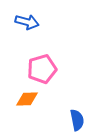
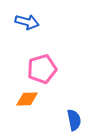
blue semicircle: moved 3 px left
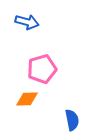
blue semicircle: moved 2 px left
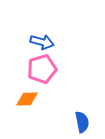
blue arrow: moved 15 px right, 20 px down
blue semicircle: moved 10 px right, 2 px down
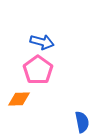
pink pentagon: moved 4 px left, 1 px down; rotated 20 degrees counterclockwise
orange diamond: moved 8 px left
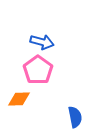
blue semicircle: moved 7 px left, 5 px up
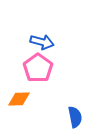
pink pentagon: moved 2 px up
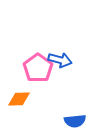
blue arrow: moved 18 px right, 18 px down
blue semicircle: moved 4 px down; rotated 95 degrees clockwise
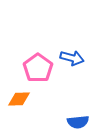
blue arrow: moved 12 px right, 2 px up
blue semicircle: moved 3 px right, 1 px down
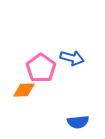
pink pentagon: moved 3 px right
orange diamond: moved 5 px right, 9 px up
